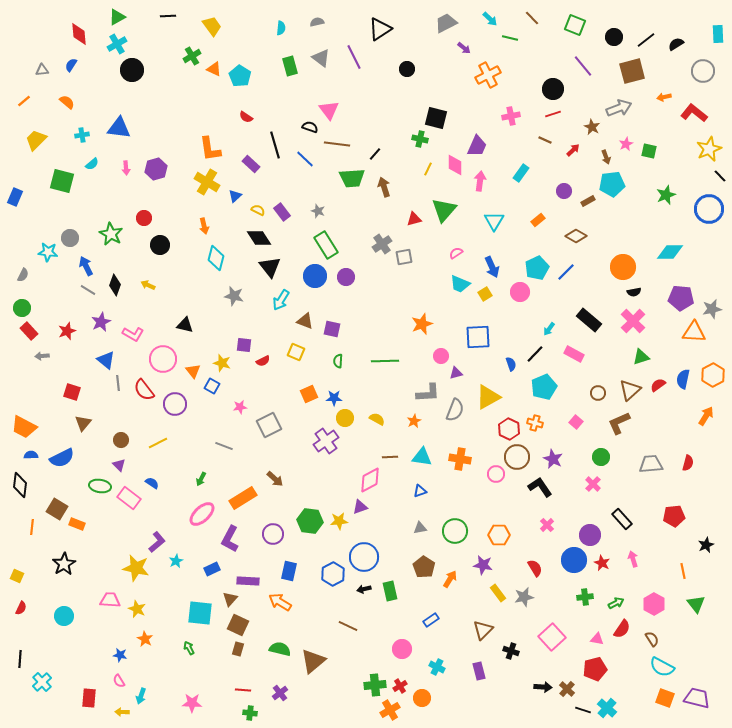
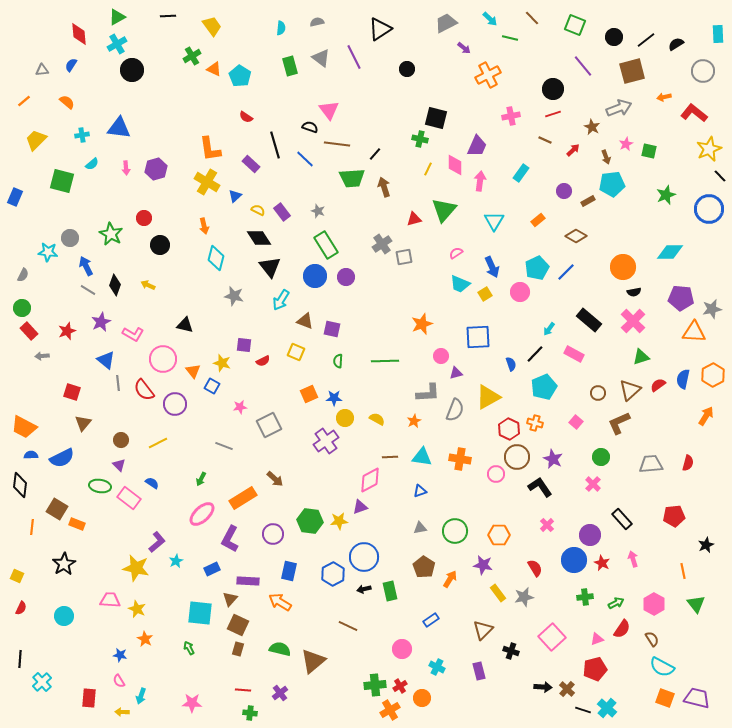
pink triangle at (597, 639): rotated 32 degrees counterclockwise
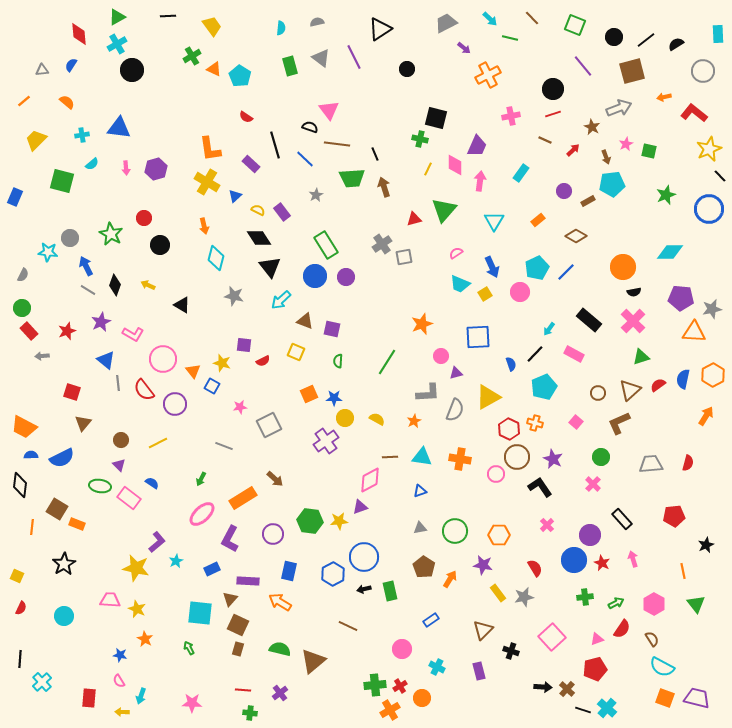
black line at (375, 154): rotated 64 degrees counterclockwise
gray star at (318, 211): moved 2 px left, 16 px up; rotated 24 degrees clockwise
cyan arrow at (281, 300): rotated 15 degrees clockwise
black triangle at (185, 325): moved 3 px left, 20 px up; rotated 18 degrees clockwise
green line at (385, 361): moved 2 px right, 1 px down; rotated 56 degrees counterclockwise
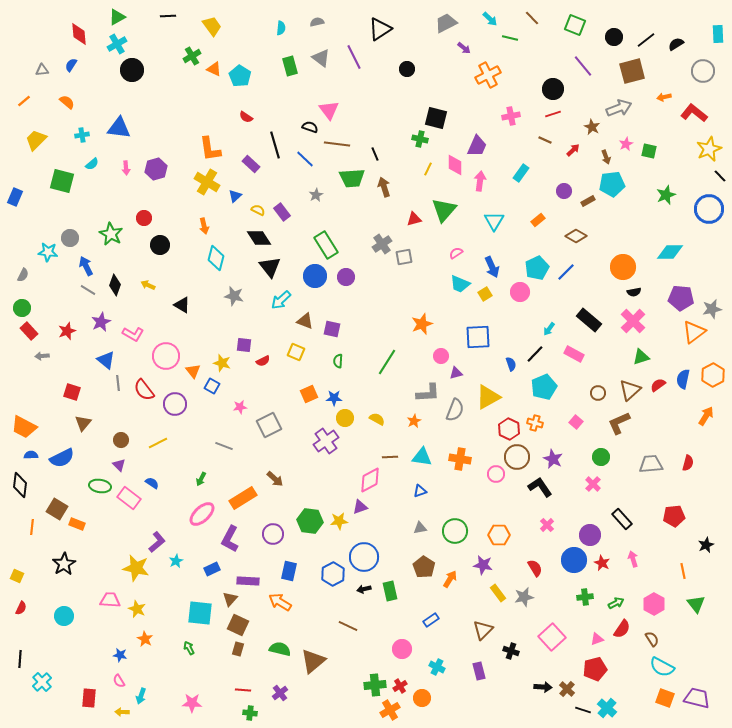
orange triangle at (694, 332): rotated 40 degrees counterclockwise
pink circle at (163, 359): moved 3 px right, 3 px up
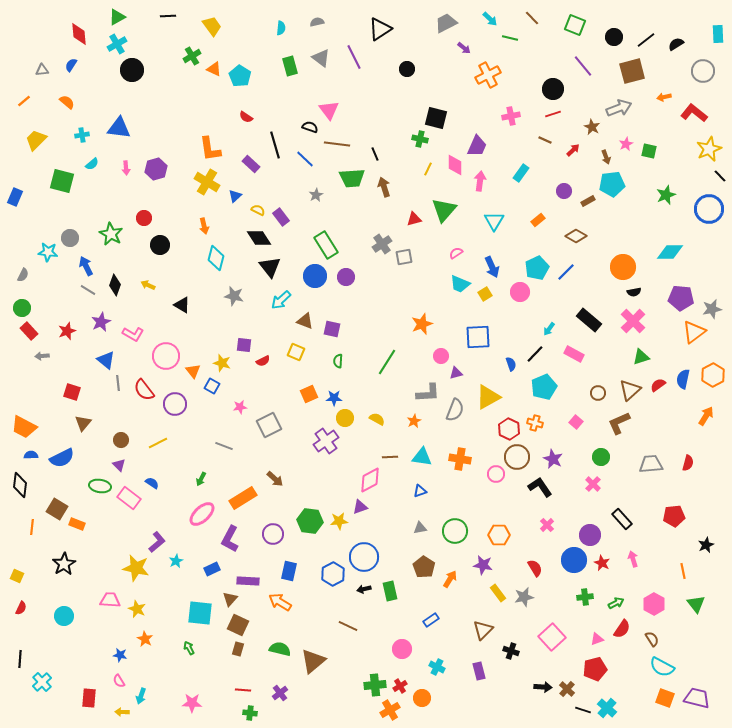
purple rectangle at (282, 212): moved 1 px left, 5 px down
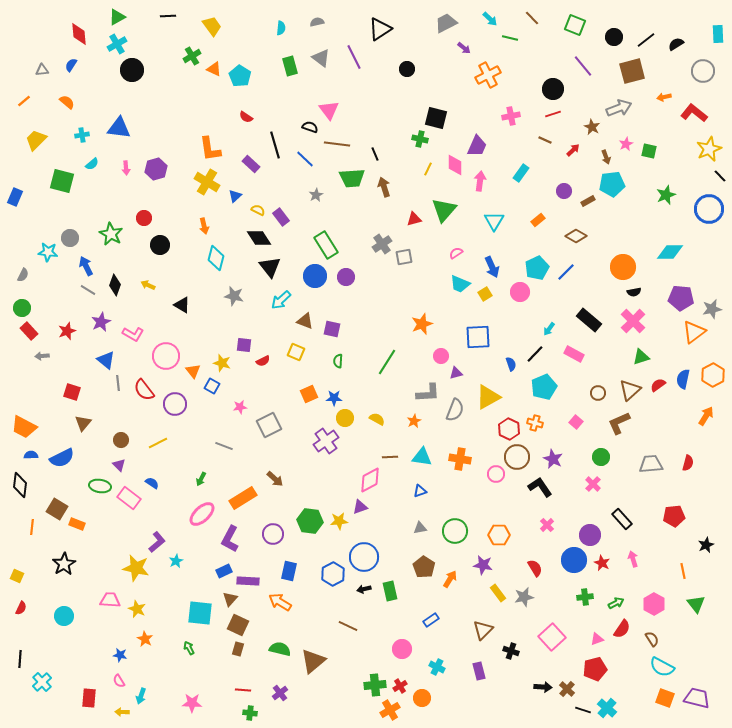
blue rectangle at (212, 569): moved 12 px right, 2 px down
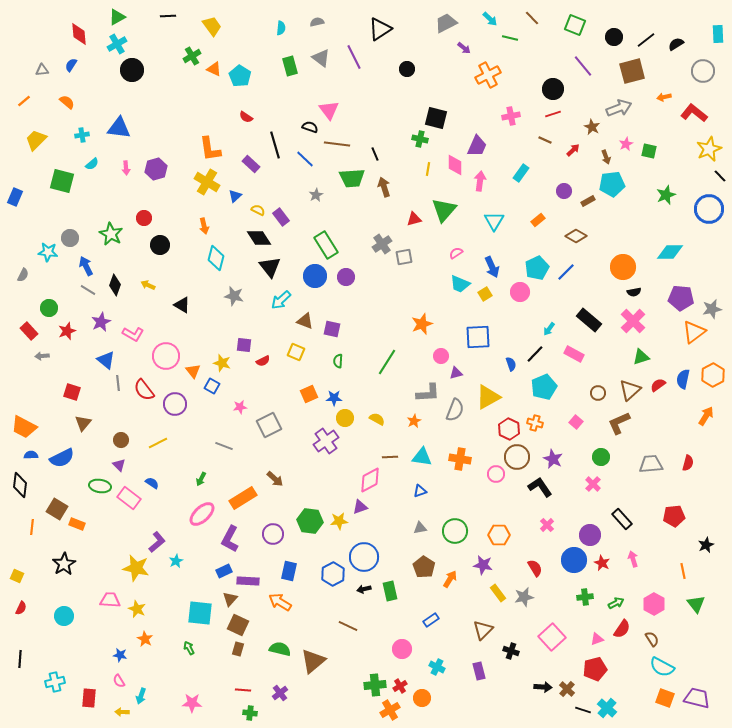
yellow line at (428, 169): rotated 16 degrees counterclockwise
green circle at (22, 308): moved 27 px right
cyan cross at (42, 682): moved 13 px right; rotated 30 degrees clockwise
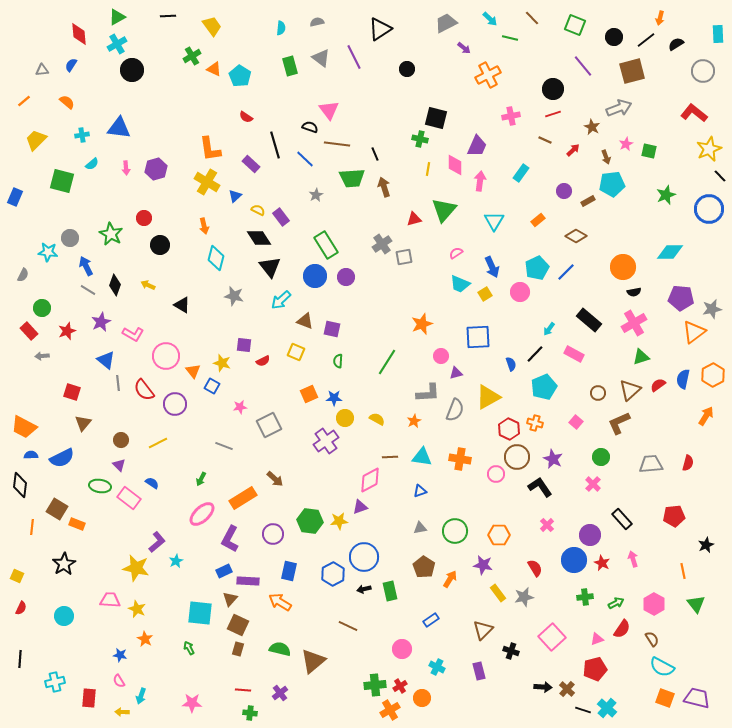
orange arrow at (664, 97): moved 4 px left, 79 px up; rotated 64 degrees counterclockwise
green circle at (49, 308): moved 7 px left
pink cross at (633, 321): moved 1 px right, 2 px down; rotated 15 degrees clockwise
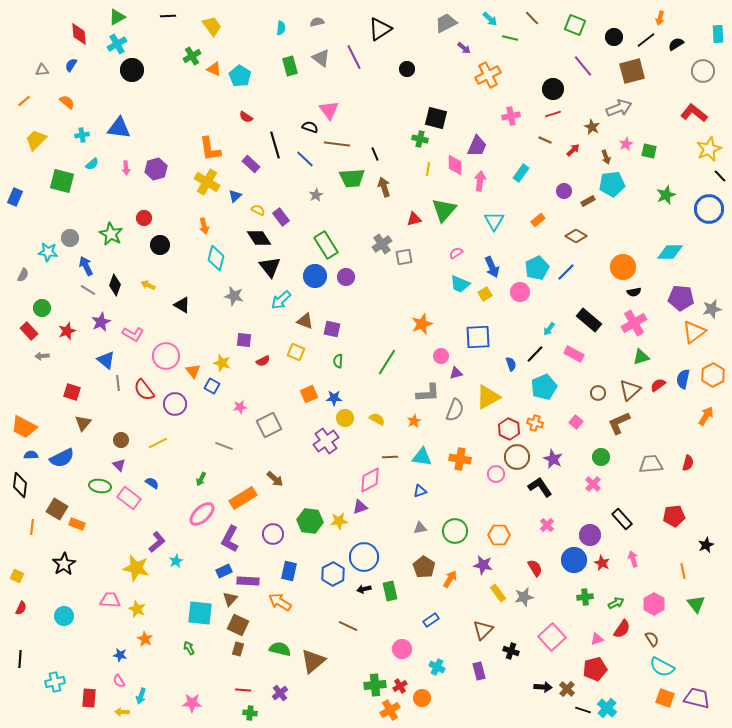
purple square at (244, 345): moved 5 px up
